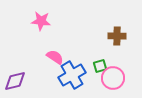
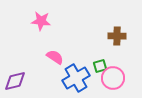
blue cross: moved 4 px right, 3 px down
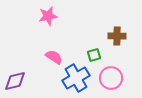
pink star: moved 7 px right, 5 px up; rotated 18 degrees counterclockwise
pink semicircle: moved 1 px left
green square: moved 6 px left, 11 px up
pink circle: moved 2 px left
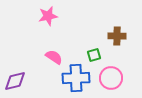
blue cross: rotated 28 degrees clockwise
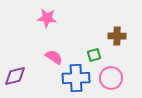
pink star: moved 1 px left, 2 px down; rotated 18 degrees clockwise
purple diamond: moved 5 px up
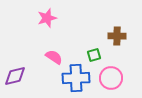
pink star: rotated 24 degrees counterclockwise
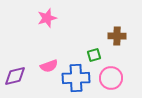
pink semicircle: moved 5 px left, 9 px down; rotated 126 degrees clockwise
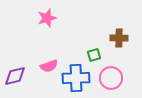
brown cross: moved 2 px right, 2 px down
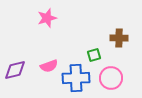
purple diamond: moved 6 px up
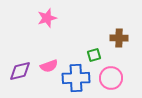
purple diamond: moved 5 px right, 1 px down
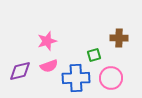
pink star: moved 23 px down
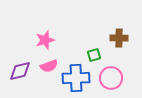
pink star: moved 2 px left, 1 px up
